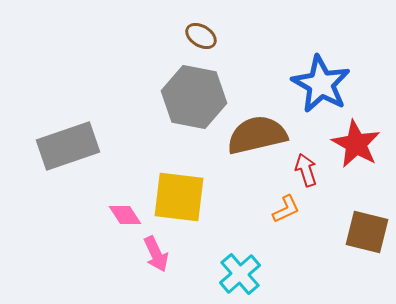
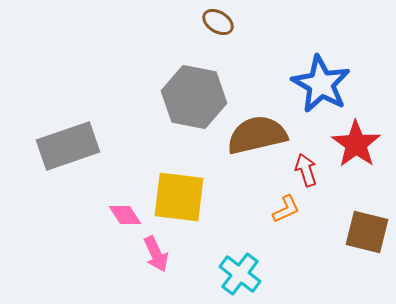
brown ellipse: moved 17 px right, 14 px up
red star: rotated 6 degrees clockwise
cyan cross: rotated 12 degrees counterclockwise
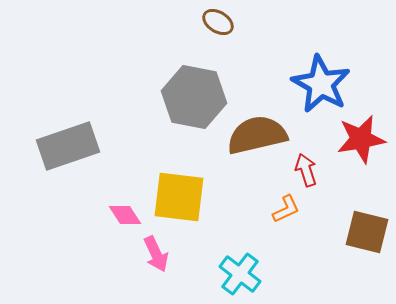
red star: moved 5 px right, 5 px up; rotated 27 degrees clockwise
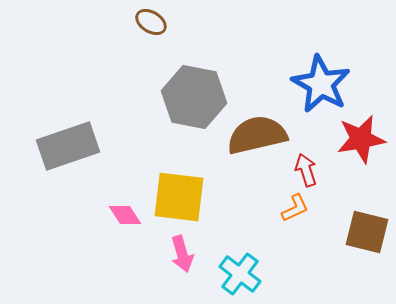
brown ellipse: moved 67 px left
orange L-shape: moved 9 px right, 1 px up
pink arrow: moved 26 px right; rotated 9 degrees clockwise
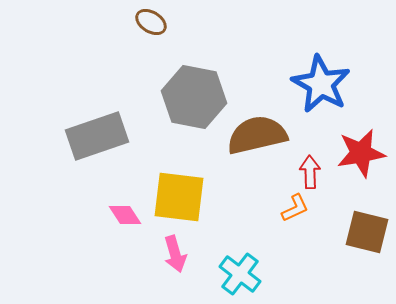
red star: moved 14 px down
gray rectangle: moved 29 px right, 10 px up
red arrow: moved 4 px right, 2 px down; rotated 16 degrees clockwise
pink arrow: moved 7 px left
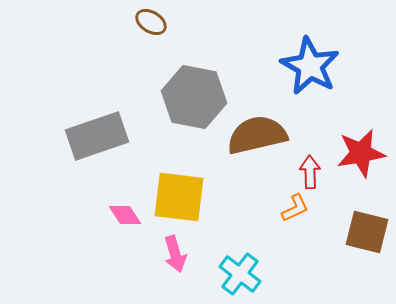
blue star: moved 11 px left, 18 px up
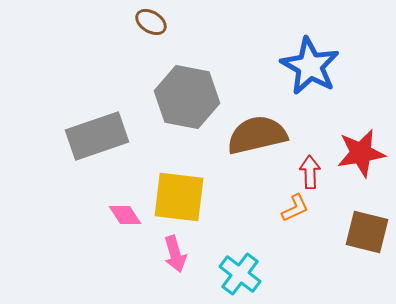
gray hexagon: moved 7 px left
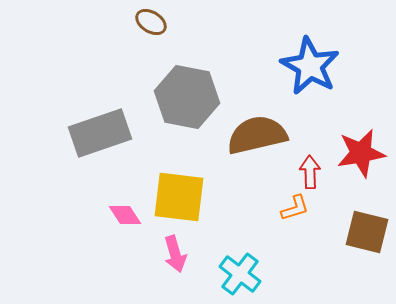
gray rectangle: moved 3 px right, 3 px up
orange L-shape: rotated 8 degrees clockwise
